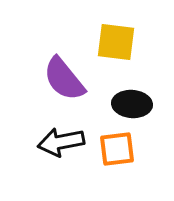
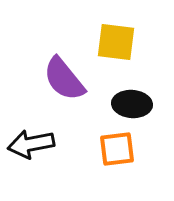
black arrow: moved 30 px left, 2 px down
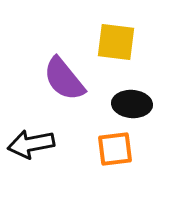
orange square: moved 2 px left
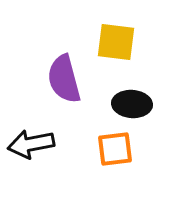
purple semicircle: rotated 24 degrees clockwise
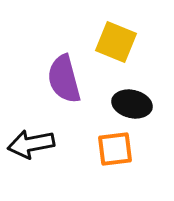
yellow square: rotated 15 degrees clockwise
black ellipse: rotated 9 degrees clockwise
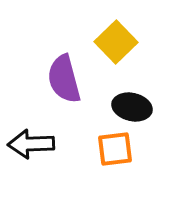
yellow square: rotated 24 degrees clockwise
black ellipse: moved 3 px down
black arrow: rotated 9 degrees clockwise
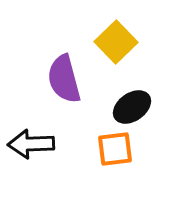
black ellipse: rotated 48 degrees counterclockwise
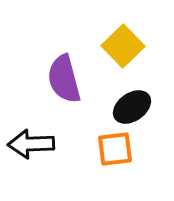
yellow square: moved 7 px right, 4 px down
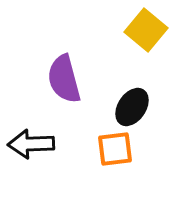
yellow square: moved 23 px right, 16 px up; rotated 6 degrees counterclockwise
black ellipse: rotated 21 degrees counterclockwise
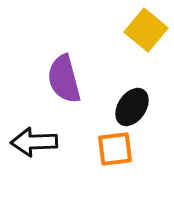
black arrow: moved 3 px right, 2 px up
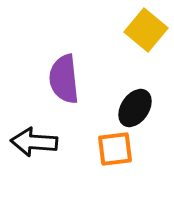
purple semicircle: rotated 9 degrees clockwise
black ellipse: moved 3 px right, 1 px down
black arrow: rotated 6 degrees clockwise
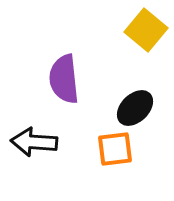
black ellipse: rotated 12 degrees clockwise
